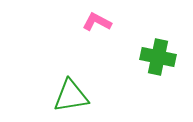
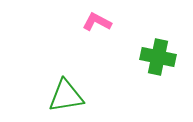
green triangle: moved 5 px left
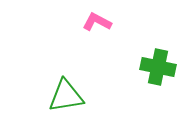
green cross: moved 10 px down
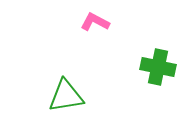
pink L-shape: moved 2 px left
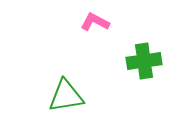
green cross: moved 14 px left, 6 px up; rotated 20 degrees counterclockwise
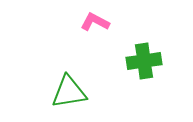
green triangle: moved 3 px right, 4 px up
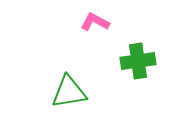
green cross: moved 6 px left
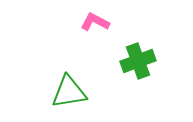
green cross: rotated 12 degrees counterclockwise
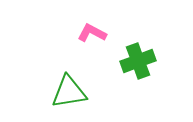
pink L-shape: moved 3 px left, 11 px down
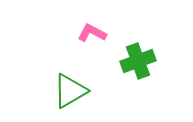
green triangle: moved 1 px right, 1 px up; rotated 21 degrees counterclockwise
